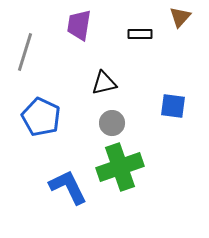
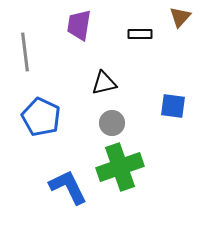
gray line: rotated 24 degrees counterclockwise
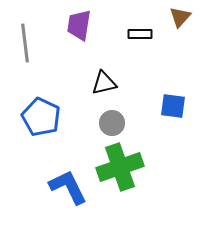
gray line: moved 9 px up
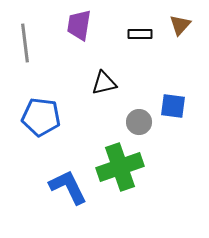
brown triangle: moved 8 px down
blue pentagon: rotated 18 degrees counterclockwise
gray circle: moved 27 px right, 1 px up
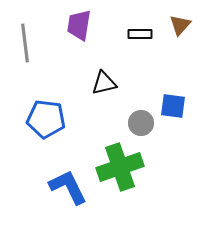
blue pentagon: moved 5 px right, 2 px down
gray circle: moved 2 px right, 1 px down
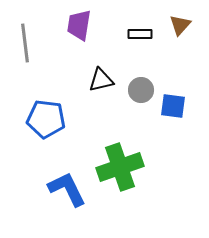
black triangle: moved 3 px left, 3 px up
gray circle: moved 33 px up
blue L-shape: moved 1 px left, 2 px down
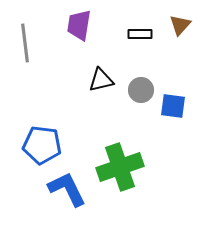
blue pentagon: moved 4 px left, 26 px down
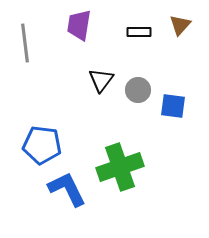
black rectangle: moved 1 px left, 2 px up
black triangle: rotated 40 degrees counterclockwise
gray circle: moved 3 px left
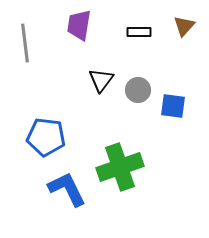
brown triangle: moved 4 px right, 1 px down
blue pentagon: moved 4 px right, 8 px up
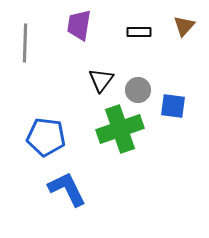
gray line: rotated 9 degrees clockwise
green cross: moved 38 px up
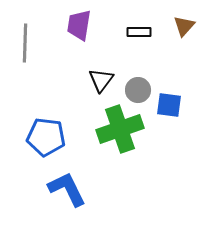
blue square: moved 4 px left, 1 px up
